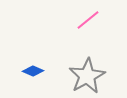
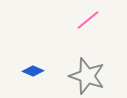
gray star: rotated 24 degrees counterclockwise
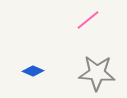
gray star: moved 10 px right, 3 px up; rotated 15 degrees counterclockwise
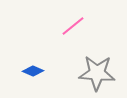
pink line: moved 15 px left, 6 px down
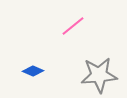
gray star: moved 2 px right, 2 px down; rotated 9 degrees counterclockwise
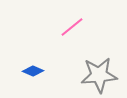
pink line: moved 1 px left, 1 px down
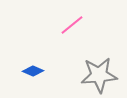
pink line: moved 2 px up
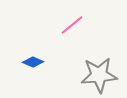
blue diamond: moved 9 px up
